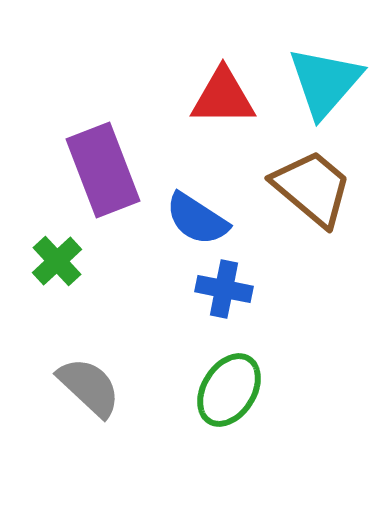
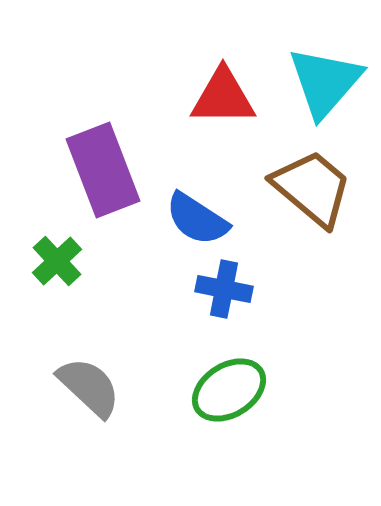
green ellipse: rotated 26 degrees clockwise
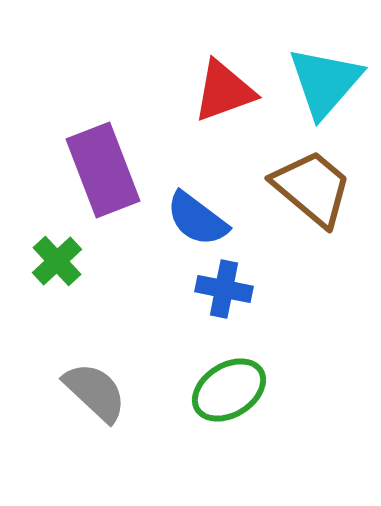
red triangle: moved 1 px right, 6 px up; rotated 20 degrees counterclockwise
blue semicircle: rotated 4 degrees clockwise
gray semicircle: moved 6 px right, 5 px down
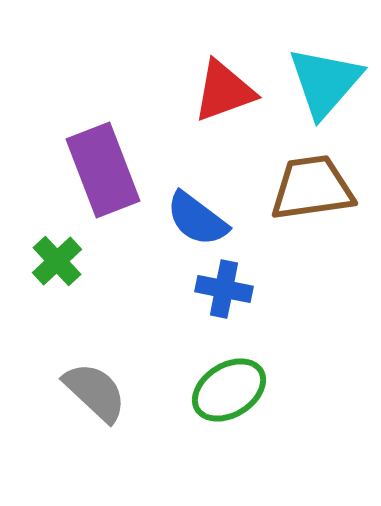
brown trapezoid: rotated 48 degrees counterclockwise
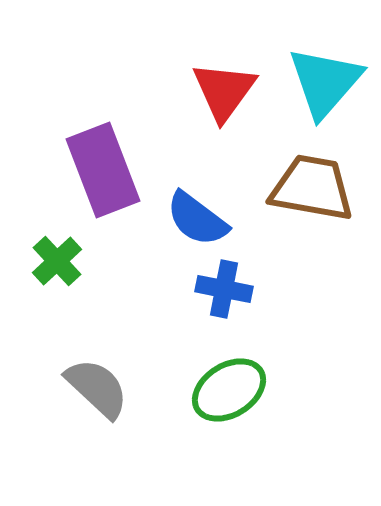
red triangle: rotated 34 degrees counterclockwise
brown trapezoid: rotated 18 degrees clockwise
gray semicircle: moved 2 px right, 4 px up
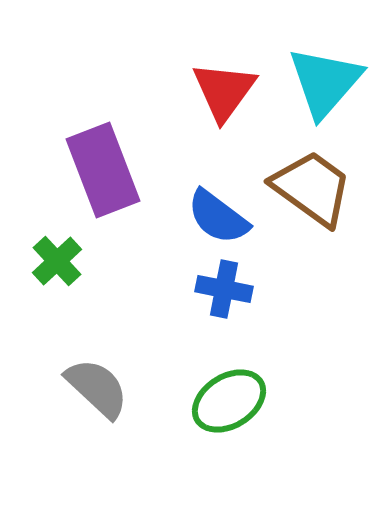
brown trapezoid: rotated 26 degrees clockwise
blue semicircle: moved 21 px right, 2 px up
green ellipse: moved 11 px down
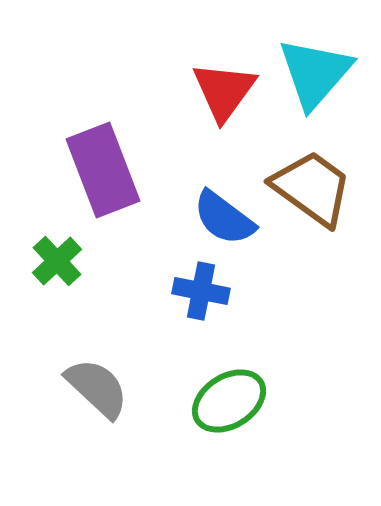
cyan triangle: moved 10 px left, 9 px up
blue semicircle: moved 6 px right, 1 px down
blue cross: moved 23 px left, 2 px down
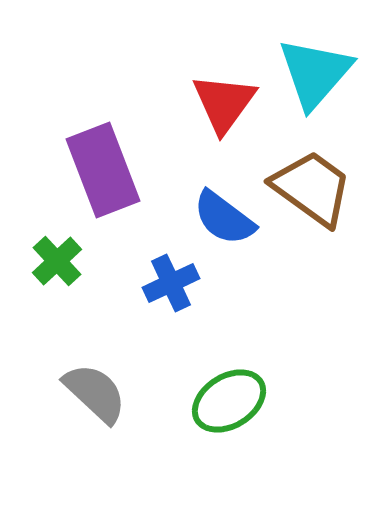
red triangle: moved 12 px down
blue cross: moved 30 px left, 8 px up; rotated 36 degrees counterclockwise
gray semicircle: moved 2 px left, 5 px down
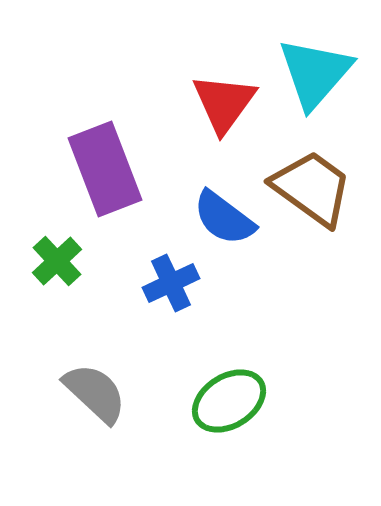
purple rectangle: moved 2 px right, 1 px up
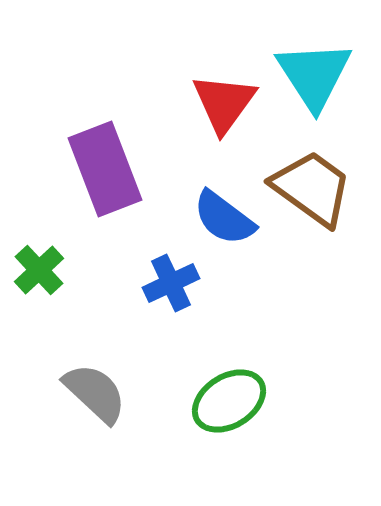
cyan triangle: moved 1 px left, 2 px down; rotated 14 degrees counterclockwise
green cross: moved 18 px left, 9 px down
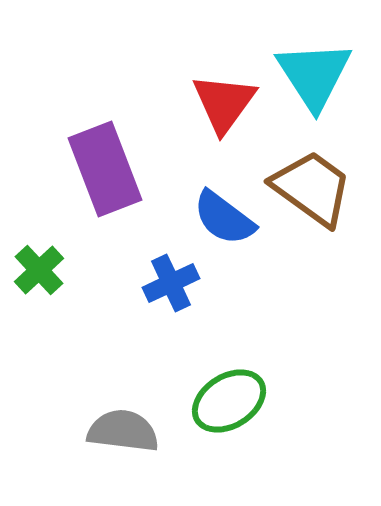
gray semicircle: moved 28 px right, 38 px down; rotated 36 degrees counterclockwise
